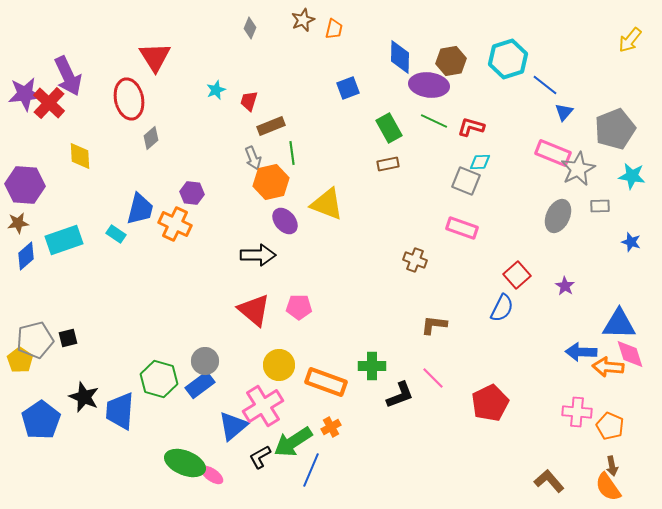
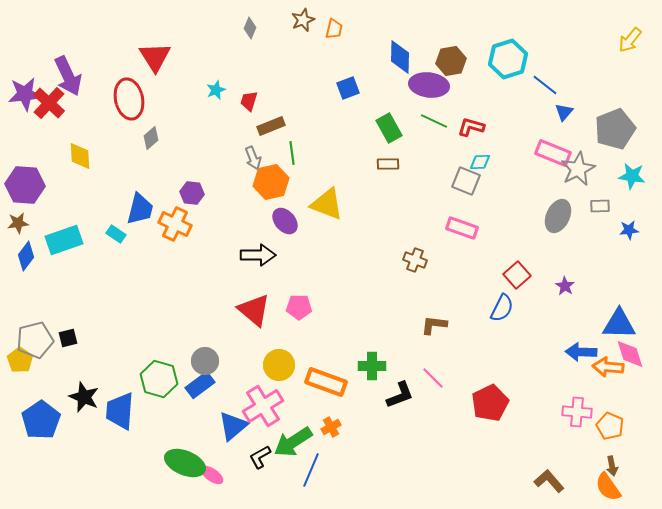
brown rectangle at (388, 164): rotated 10 degrees clockwise
blue star at (631, 242): moved 2 px left, 12 px up; rotated 24 degrees counterclockwise
blue diamond at (26, 256): rotated 12 degrees counterclockwise
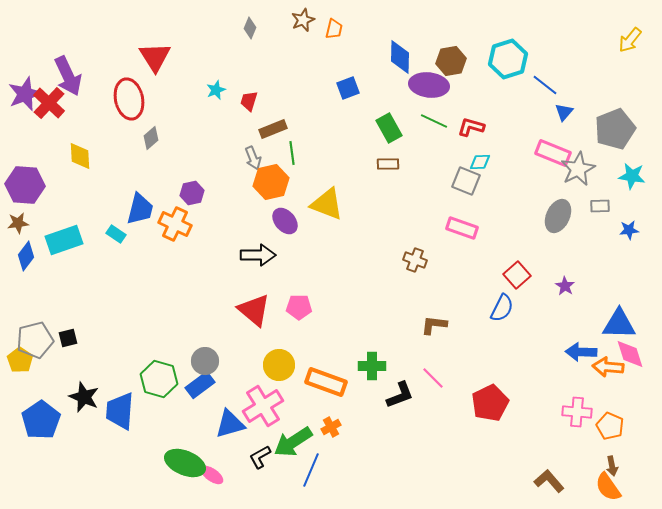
purple star at (25, 94): rotated 16 degrees counterclockwise
brown rectangle at (271, 126): moved 2 px right, 3 px down
purple hexagon at (192, 193): rotated 20 degrees counterclockwise
blue triangle at (233, 426): moved 3 px left, 2 px up; rotated 24 degrees clockwise
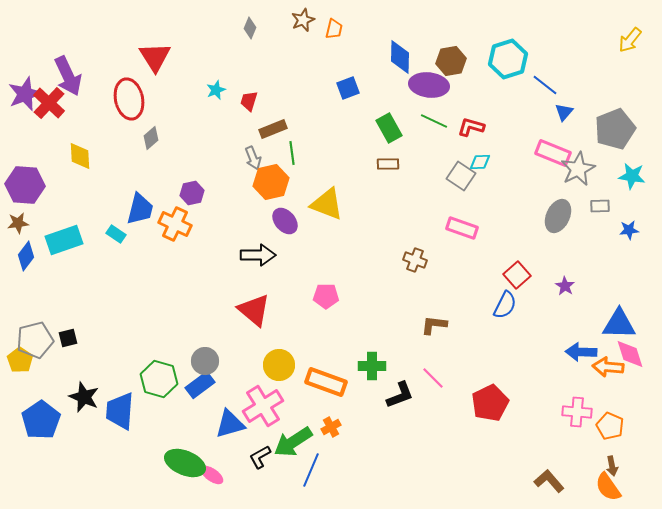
gray square at (466, 181): moved 5 px left, 5 px up; rotated 12 degrees clockwise
pink pentagon at (299, 307): moved 27 px right, 11 px up
blue semicircle at (502, 308): moved 3 px right, 3 px up
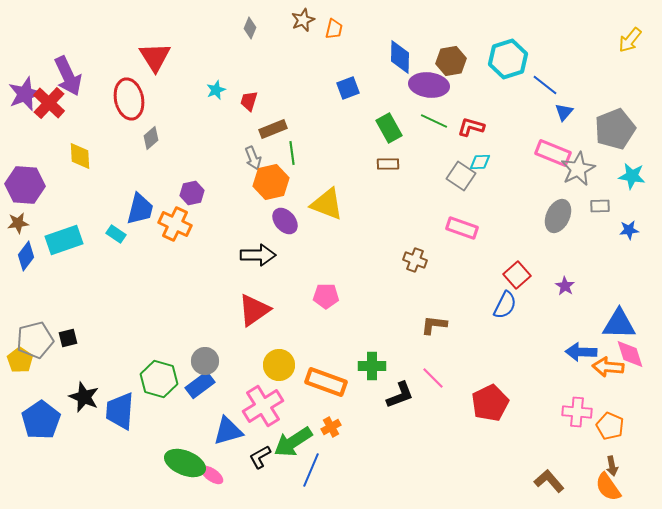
red triangle at (254, 310): rotated 45 degrees clockwise
blue triangle at (230, 424): moved 2 px left, 7 px down
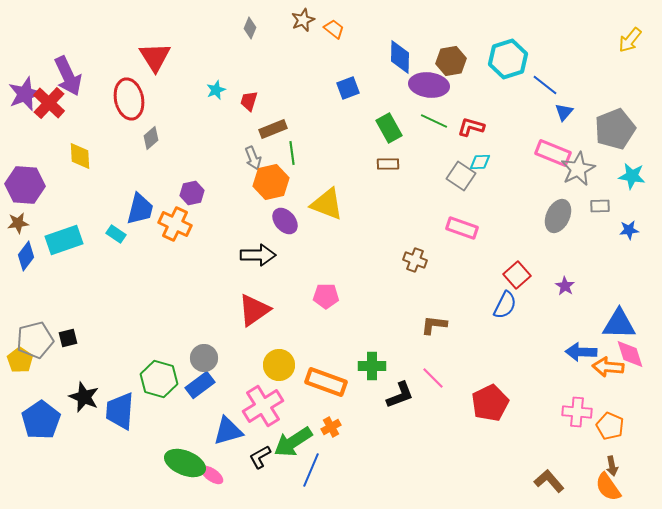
orange trapezoid at (334, 29): rotated 65 degrees counterclockwise
gray circle at (205, 361): moved 1 px left, 3 px up
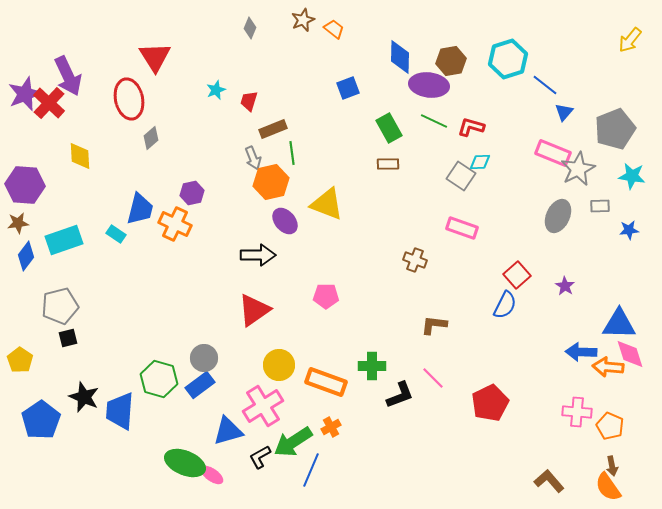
gray pentagon at (35, 340): moved 25 px right, 34 px up
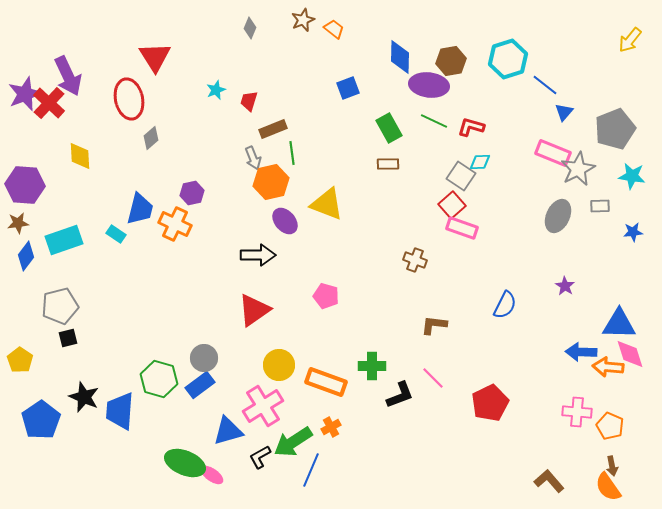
blue star at (629, 230): moved 4 px right, 2 px down
red square at (517, 275): moved 65 px left, 70 px up
pink pentagon at (326, 296): rotated 15 degrees clockwise
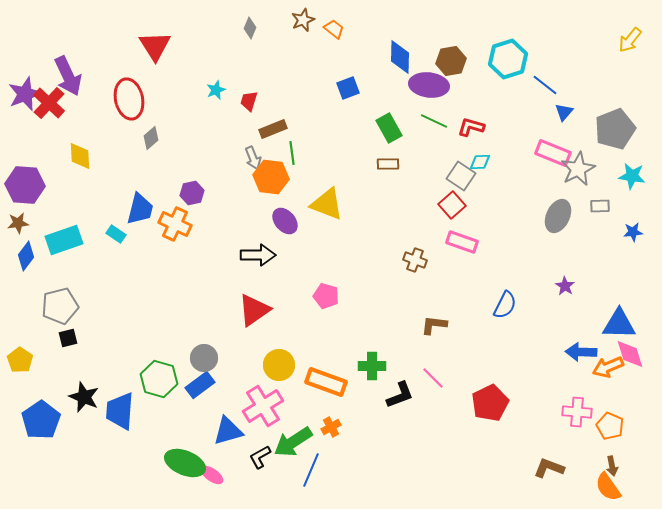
red triangle at (155, 57): moved 11 px up
orange hexagon at (271, 182): moved 5 px up; rotated 20 degrees clockwise
pink rectangle at (462, 228): moved 14 px down
orange arrow at (608, 367): rotated 28 degrees counterclockwise
brown L-shape at (549, 481): moved 13 px up; rotated 28 degrees counterclockwise
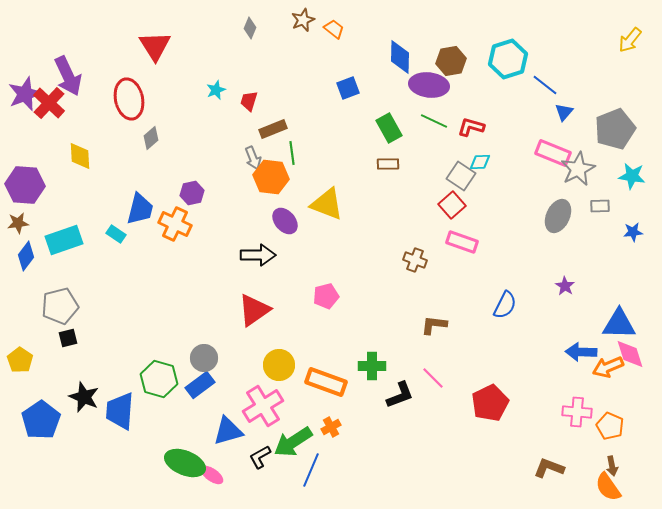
pink pentagon at (326, 296): rotated 30 degrees counterclockwise
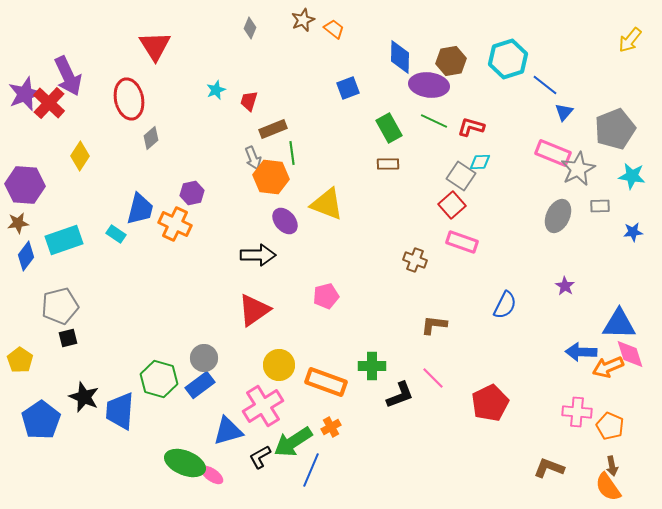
yellow diamond at (80, 156): rotated 36 degrees clockwise
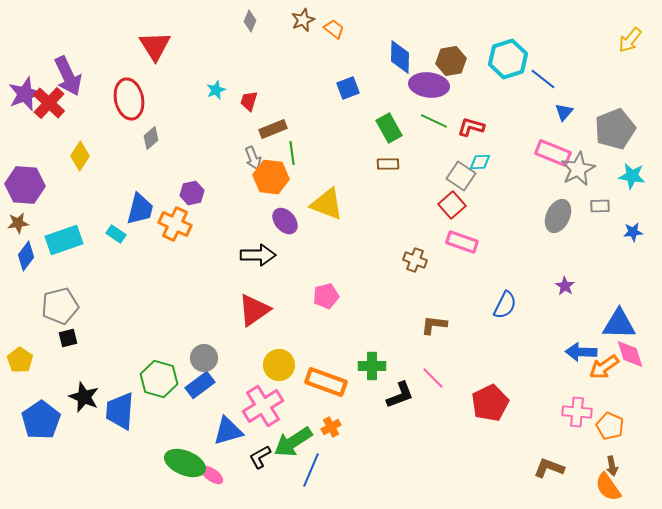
gray diamond at (250, 28): moved 7 px up
blue line at (545, 85): moved 2 px left, 6 px up
orange arrow at (608, 367): moved 4 px left; rotated 12 degrees counterclockwise
